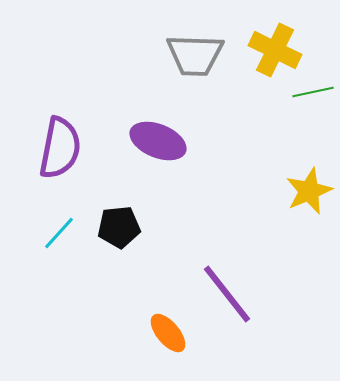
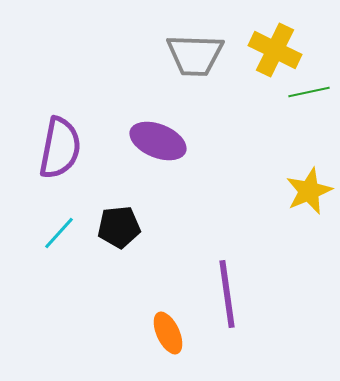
green line: moved 4 px left
purple line: rotated 30 degrees clockwise
orange ellipse: rotated 15 degrees clockwise
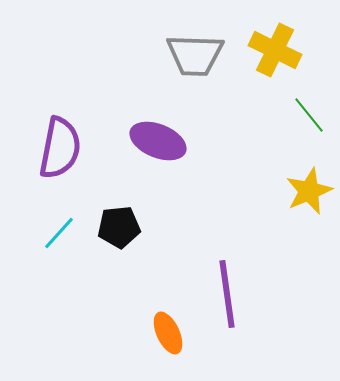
green line: moved 23 px down; rotated 63 degrees clockwise
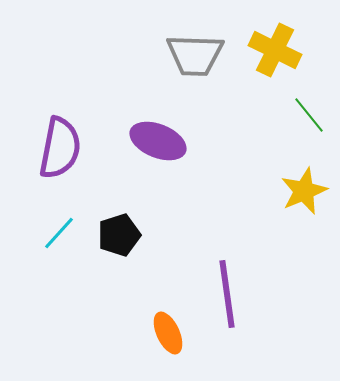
yellow star: moved 5 px left
black pentagon: moved 8 px down; rotated 12 degrees counterclockwise
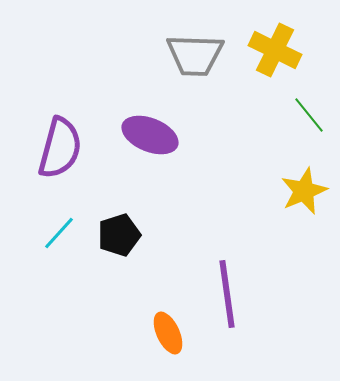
purple ellipse: moved 8 px left, 6 px up
purple semicircle: rotated 4 degrees clockwise
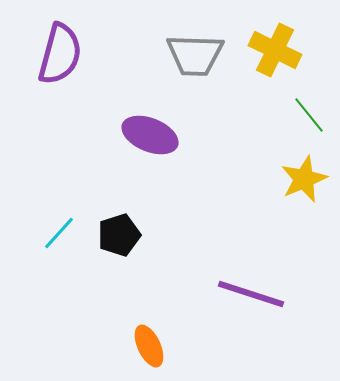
purple semicircle: moved 94 px up
yellow star: moved 12 px up
purple line: moved 24 px right; rotated 64 degrees counterclockwise
orange ellipse: moved 19 px left, 13 px down
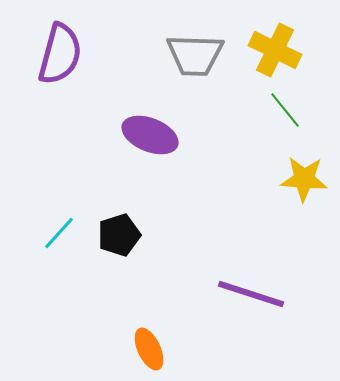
green line: moved 24 px left, 5 px up
yellow star: rotated 27 degrees clockwise
orange ellipse: moved 3 px down
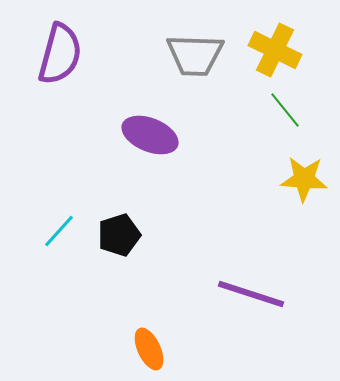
cyan line: moved 2 px up
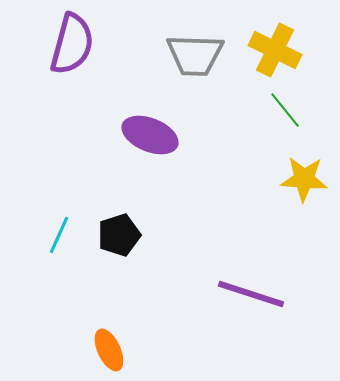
purple semicircle: moved 12 px right, 10 px up
cyan line: moved 4 px down; rotated 18 degrees counterclockwise
orange ellipse: moved 40 px left, 1 px down
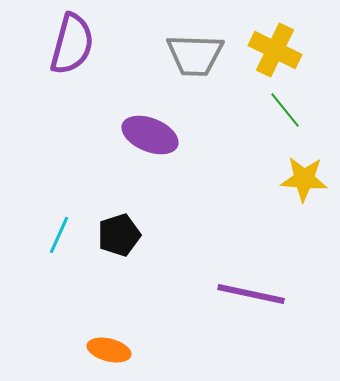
purple line: rotated 6 degrees counterclockwise
orange ellipse: rotated 51 degrees counterclockwise
